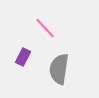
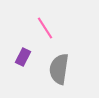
pink line: rotated 10 degrees clockwise
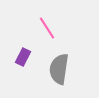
pink line: moved 2 px right
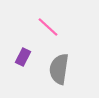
pink line: moved 1 px right, 1 px up; rotated 15 degrees counterclockwise
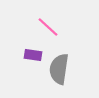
purple rectangle: moved 10 px right, 2 px up; rotated 72 degrees clockwise
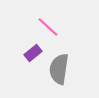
purple rectangle: moved 2 px up; rotated 48 degrees counterclockwise
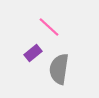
pink line: moved 1 px right
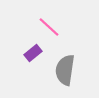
gray semicircle: moved 6 px right, 1 px down
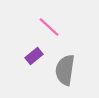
purple rectangle: moved 1 px right, 3 px down
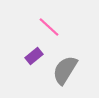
gray semicircle: rotated 24 degrees clockwise
